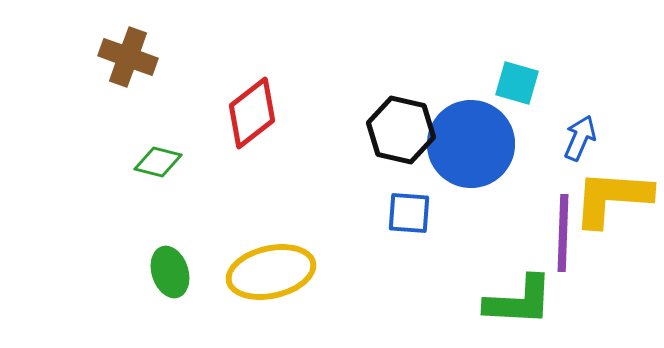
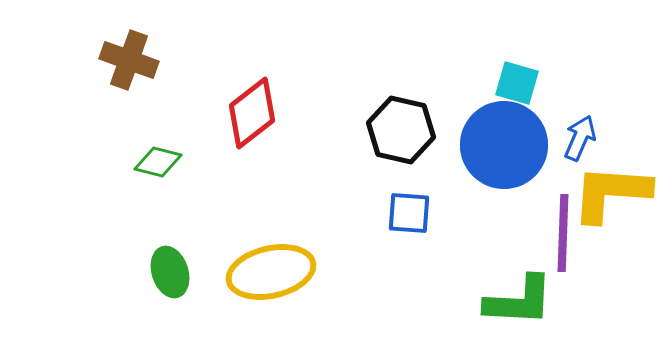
brown cross: moved 1 px right, 3 px down
blue circle: moved 33 px right, 1 px down
yellow L-shape: moved 1 px left, 5 px up
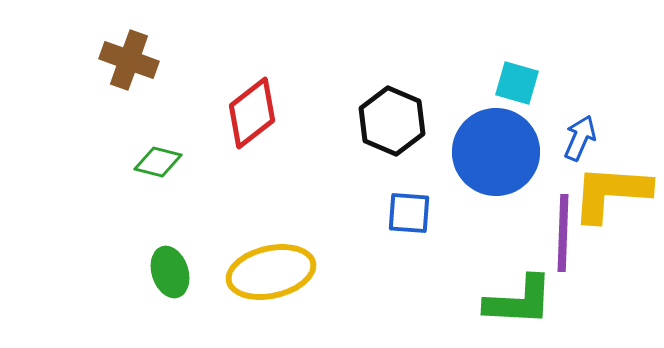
black hexagon: moved 9 px left, 9 px up; rotated 10 degrees clockwise
blue circle: moved 8 px left, 7 px down
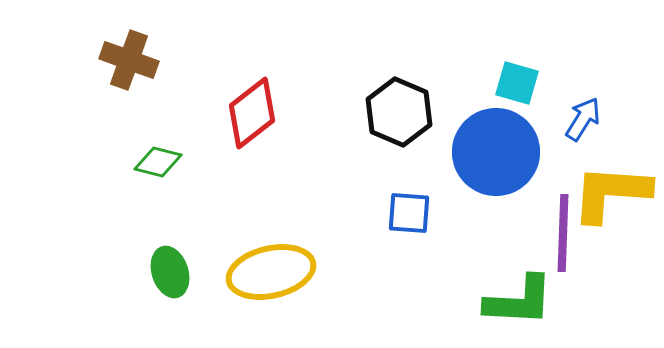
black hexagon: moved 7 px right, 9 px up
blue arrow: moved 3 px right, 19 px up; rotated 9 degrees clockwise
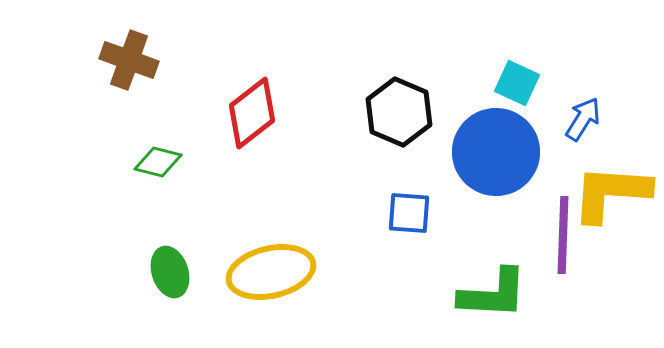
cyan square: rotated 9 degrees clockwise
purple line: moved 2 px down
green L-shape: moved 26 px left, 7 px up
